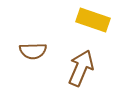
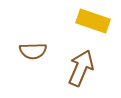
yellow rectangle: moved 1 px down
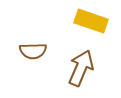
yellow rectangle: moved 2 px left
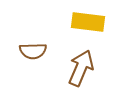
yellow rectangle: moved 3 px left, 1 px down; rotated 12 degrees counterclockwise
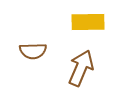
yellow rectangle: rotated 8 degrees counterclockwise
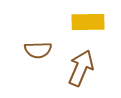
brown semicircle: moved 5 px right, 1 px up
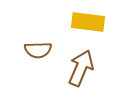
yellow rectangle: rotated 8 degrees clockwise
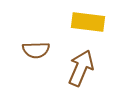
brown semicircle: moved 2 px left
